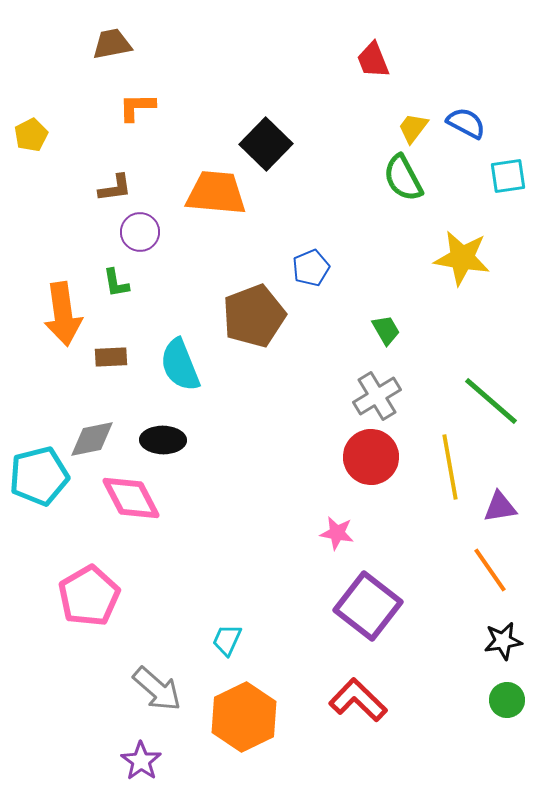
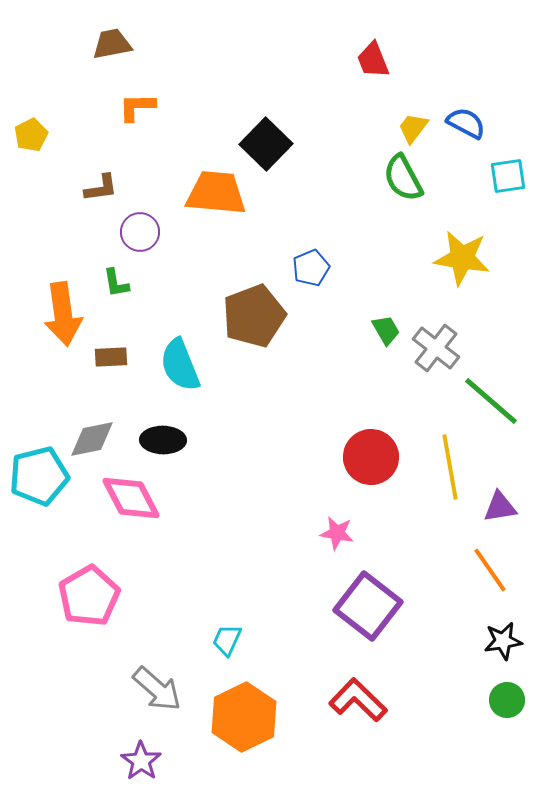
brown L-shape: moved 14 px left
gray cross: moved 59 px right, 48 px up; rotated 21 degrees counterclockwise
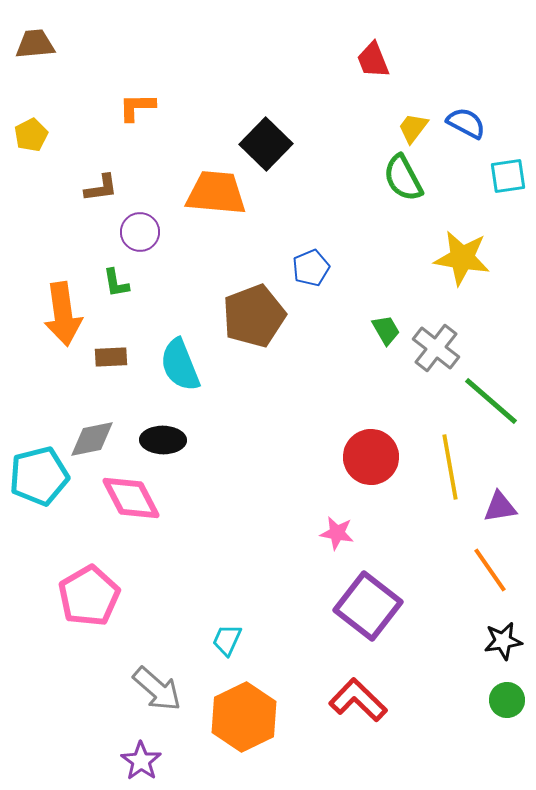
brown trapezoid: moved 77 px left; rotated 6 degrees clockwise
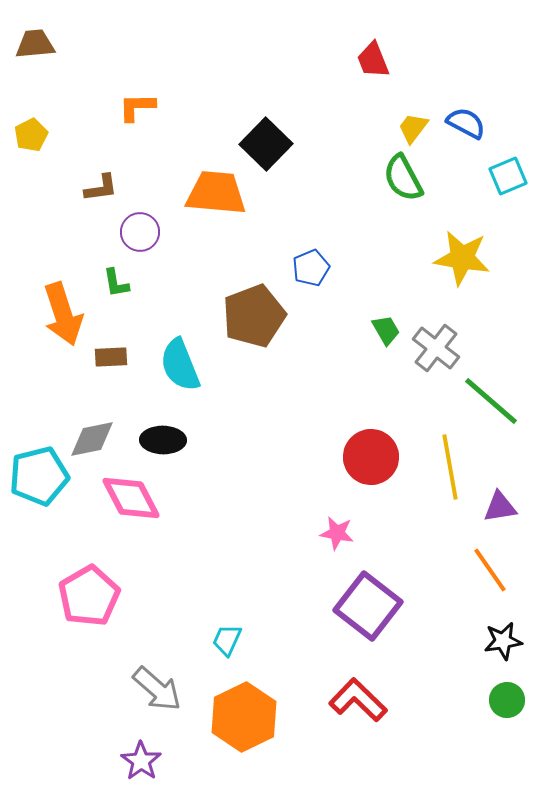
cyan square: rotated 15 degrees counterclockwise
orange arrow: rotated 10 degrees counterclockwise
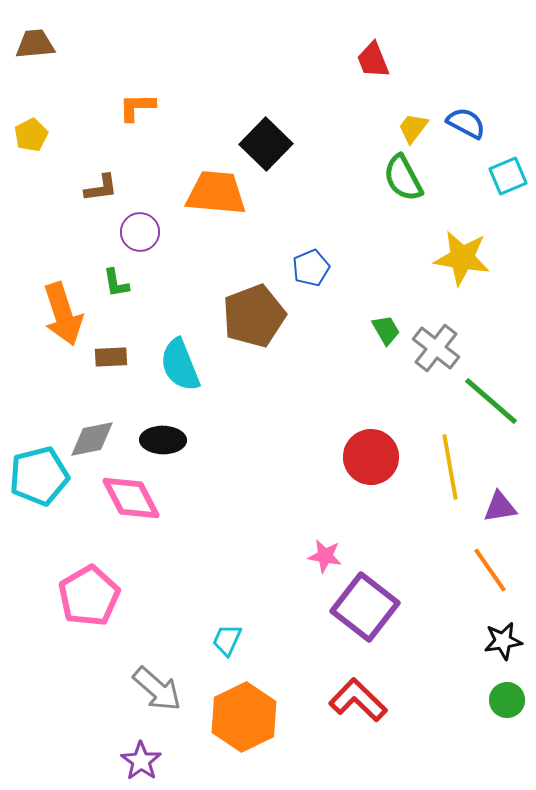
pink star: moved 12 px left, 23 px down
purple square: moved 3 px left, 1 px down
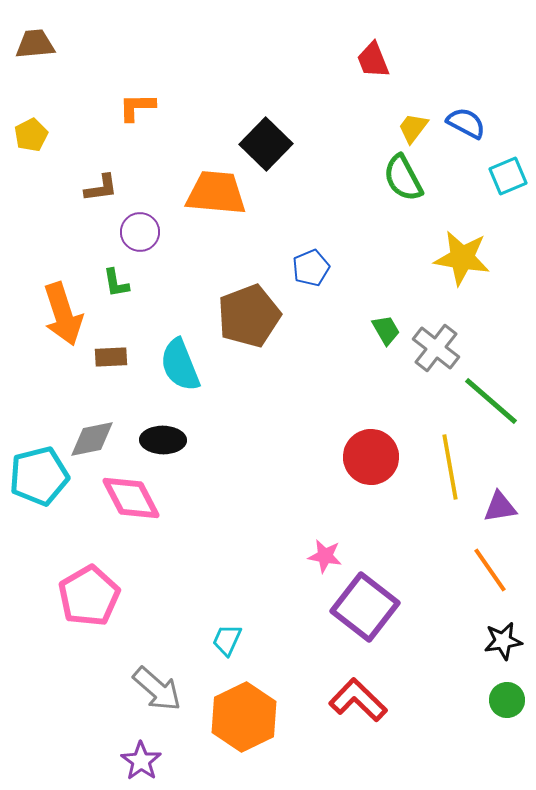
brown pentagon: moved 5 px left
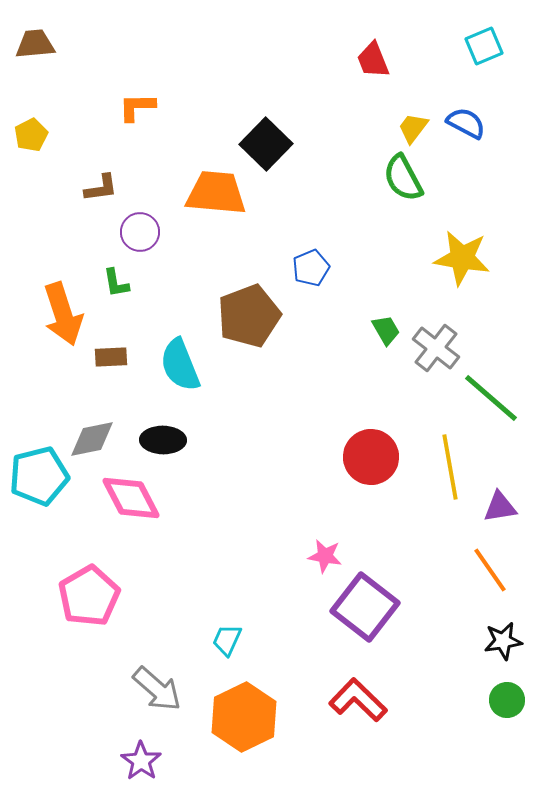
cyan square: moved 24 px left, 130 px up
green line: moved 3 px up
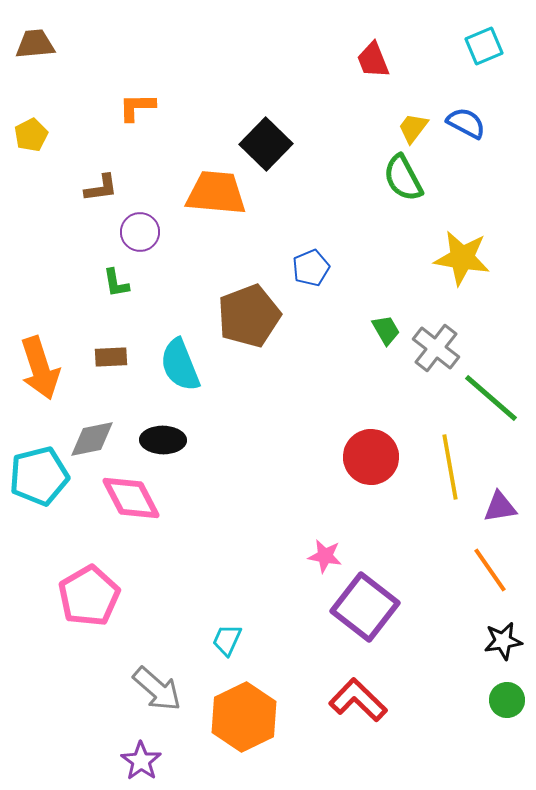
orange arrow: moved 23 px left, 54 px down
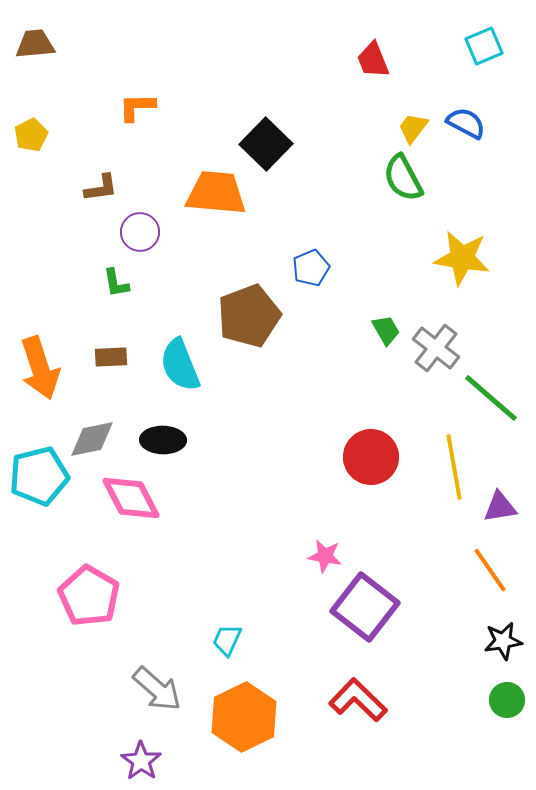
yellow line: moved 4 px right
pink pentagon: rotated 12 degrees counterclockwise
